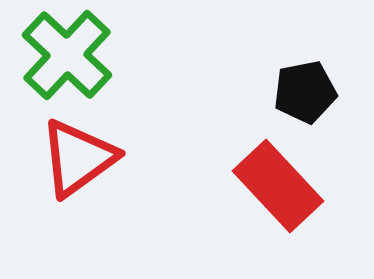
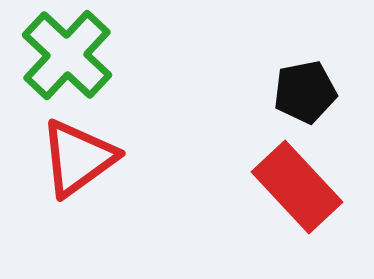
red rectangle: moved 19 px right, 1 px down
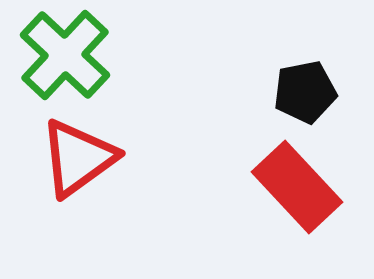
green cross: moved 2 px left
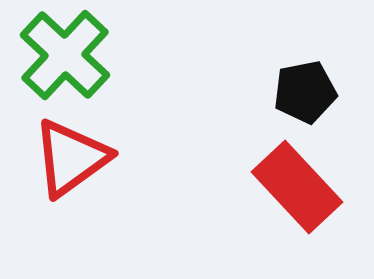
red triangle: moved 7 px left
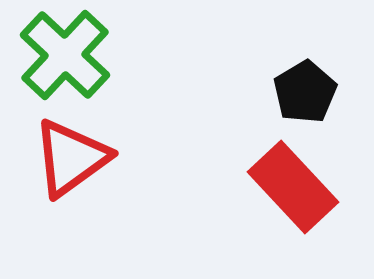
black pentagon: rotated 20 degrees counterclockwise
red rectangle: moved 4 px left
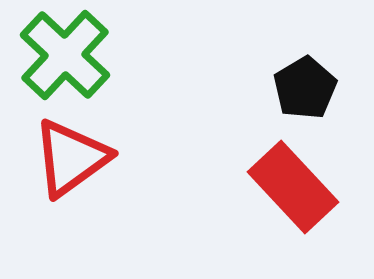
black pentagon: moved 4 px up
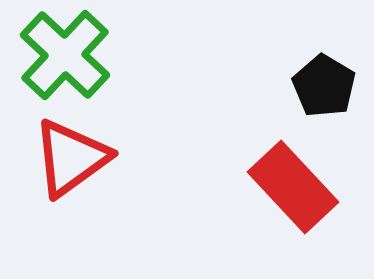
black pentagon: moved 19 px right, 2 px up; rotated 10 degrees counterclockwise
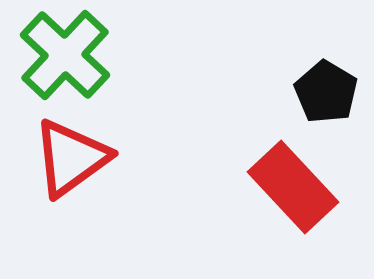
black pentagon: moved 2 px right, 6 px down
